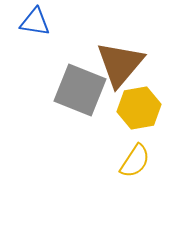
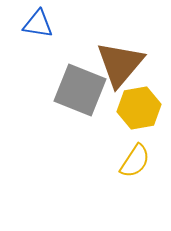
blue triangle: moved 3 px right, 2 px down
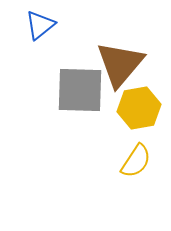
blue triangle: moved 2 px right, 1 px down; rotated 48 degrees counterclockwise
gray square: rotated 20 degrees counterclockwise
yellow semicircle: moved 1 px right
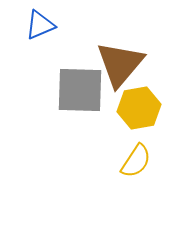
blue triangle: rotated 16 degrees clockwise
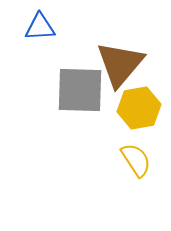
blue triangle: moved 2 px down; rotated 20 degrees clockwise
yellow semicircle: moved 1 px up; rotated 66 degrees counterclockwise
